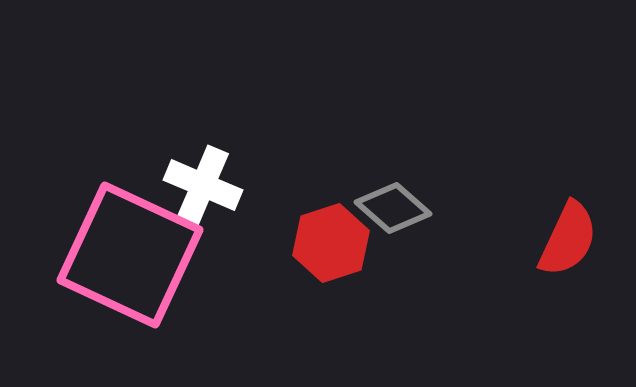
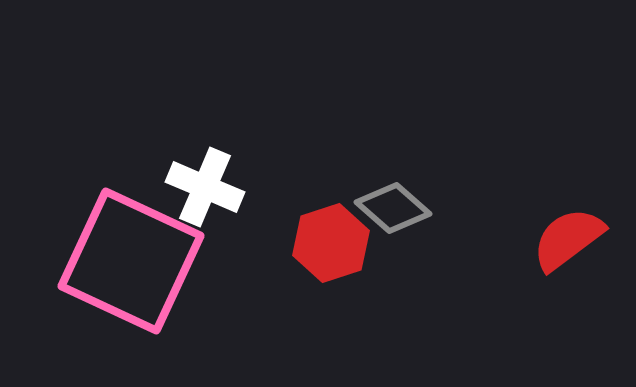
white cross: moved 2 px right, 2 px down
red semicircle: rotated 152 degrees counterclockwise
pink square: moved 1 px right, 6 px down
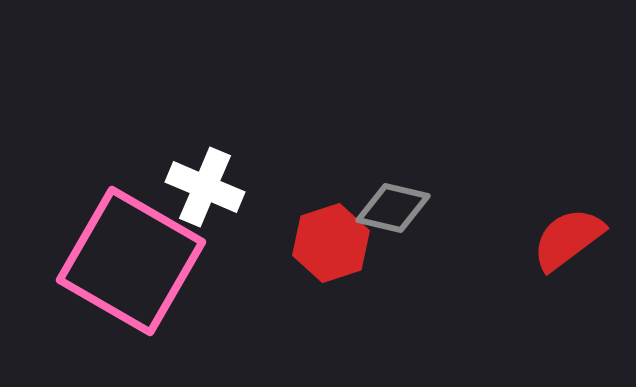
gray diamond: rotated 28 degrees counterclockwise
pink square: rotated 5 degrees clockwise
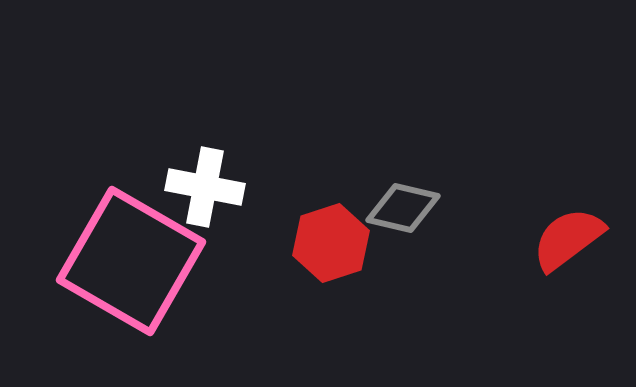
white cross: rotated 12 degrees counterclockwise
gray diamond: moved 10 px right
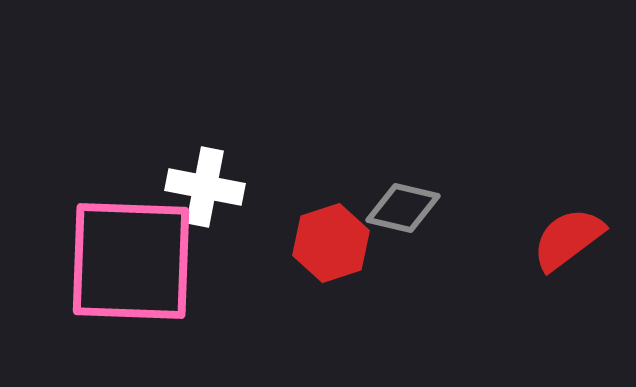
pink square: rotated 28 degrees counterclockwise
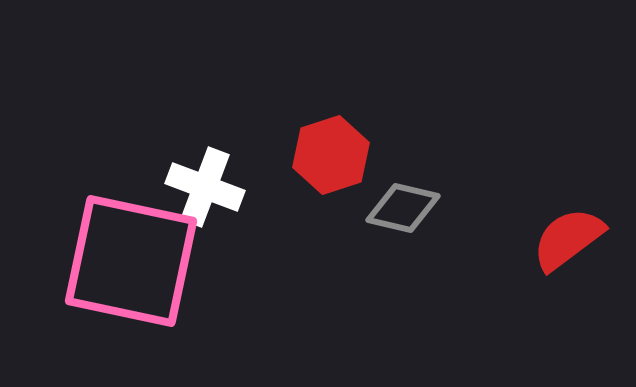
white cross: rotated 10 degrees clockwise
red hexagon: moved 88 px up
pink square: rotated 10 degrees clockwise
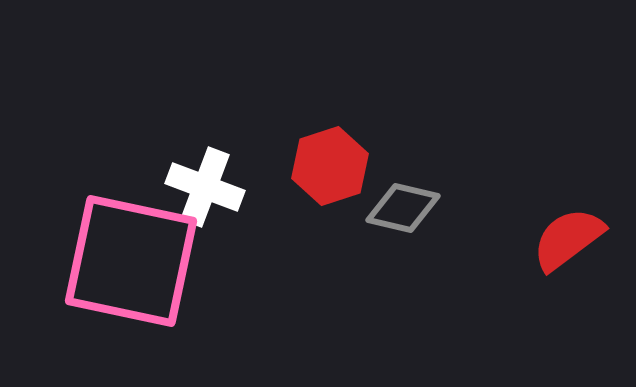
red hexagon: moved 1 px left, 11 px down
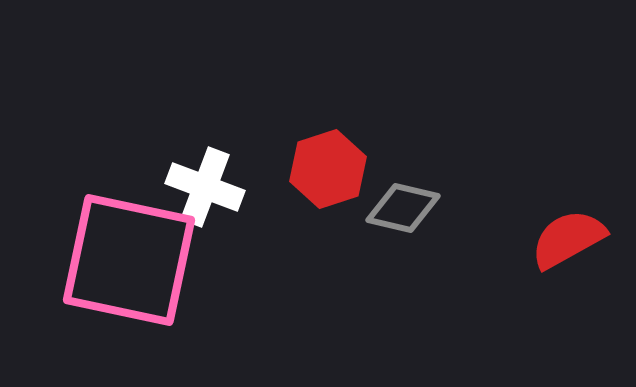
red hexagon: moved 2 px left, 3 px down
red semicircle: rotated 8 degrees clockwise
pink square: moved 2 px left, 1 px up
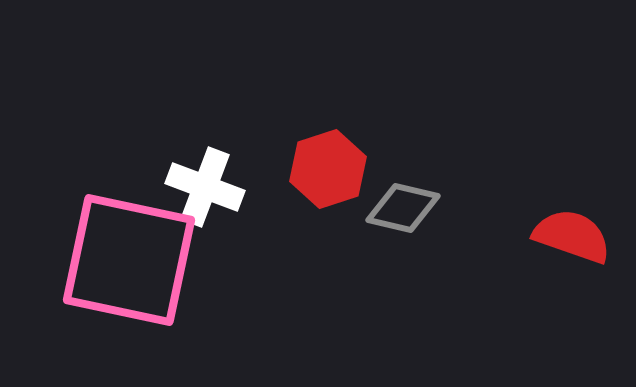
red semicircle: moved 4 px right, 3 px up; rotated 48 degrees clockwise
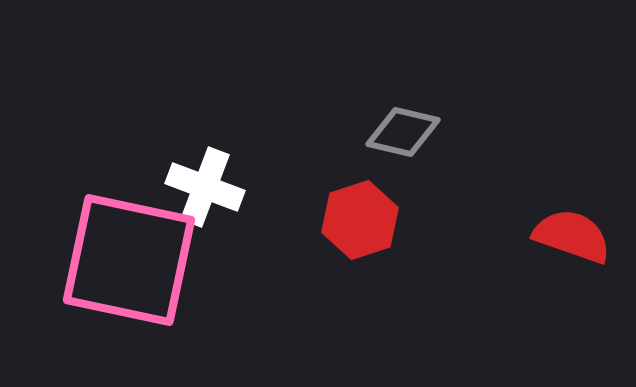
red hexagon: moved 32 px right, 51 px down
gray diamond: moved 76 px up
